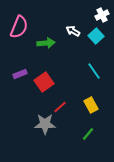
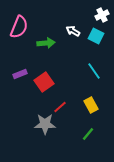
cyan square: rotated 21 degrees counterclockwise
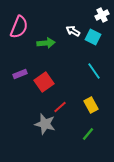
cyan square: moved 3 px left, 1 px down
gray star: rotated 15 degrees clockwise
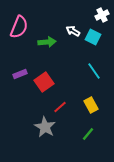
green arrow: moved 1 px right, 1 px up
gray star: moved 3 px down; rotated 15 degrees clockwise
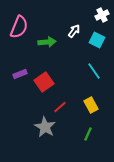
white arrow: moved 1 px right; rotated 96 degrees clockwise
cyan square: moved 4 px right, 3 px down
green line: rotated 16 degrees counterclockwise
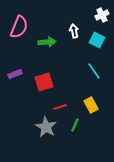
white arrow: rotated 48 degrees counterclockwise
purple rectangle: moved 5 px left
red square: rotated 18 degrees clockwise
red line: rotated 24 degrees clockwise
gray star: moved 1 px right
green line: moved 13 px left, 9 px up
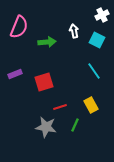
gray star: rotated 20 degrees counterclockwise
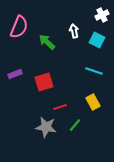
green arrow: rotated 132 degrees counterclockwise
cyan line: rotated 36 degrees counterclockwise
yellow rectangle: moved 2 px right, 3 px up
green line: rotated 16 degrees clockwise
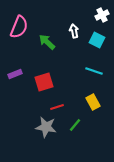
red line: moved 3 px left
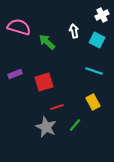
pink semicircle: rotated 95 degrees counterclockwise
gray star: rotated 15 degrees clockwise
